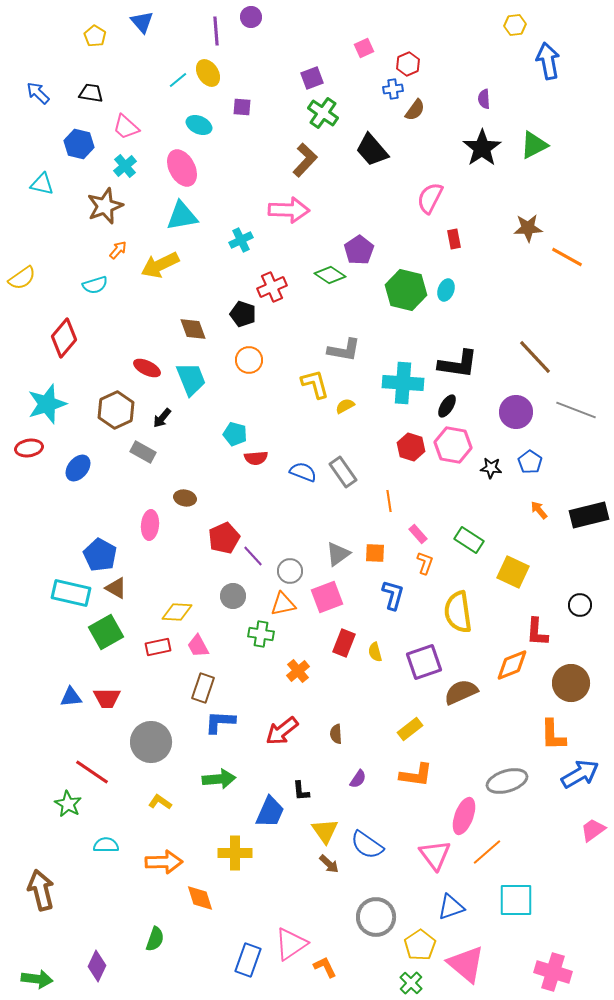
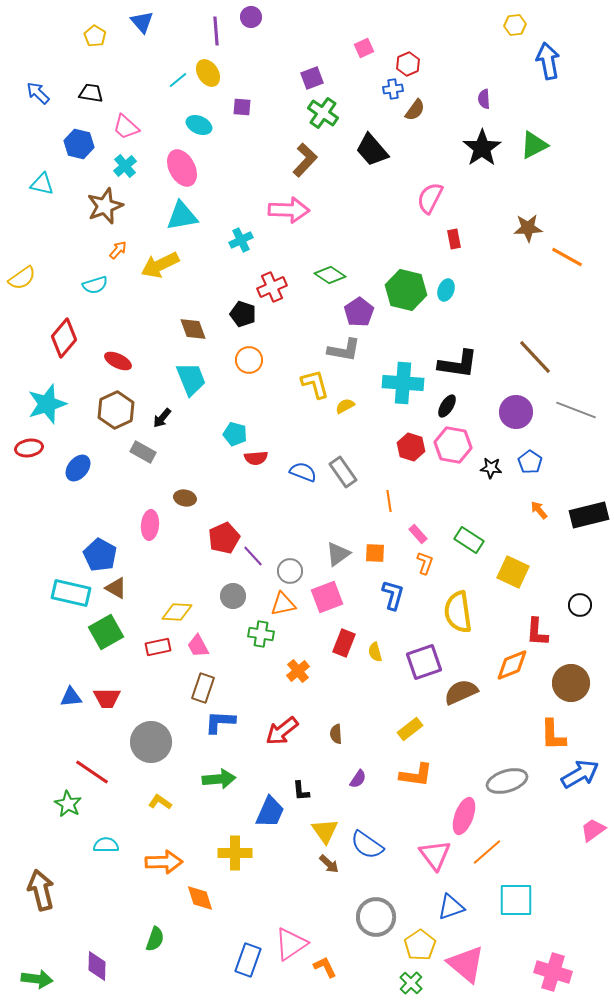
purple pentagon at (359, 250): moved 62 px down
red ellipse at (147, 368): moved 29 px left, 7 px up
purple diamond at (97, 966): rotated 24 degrees counterclockwise
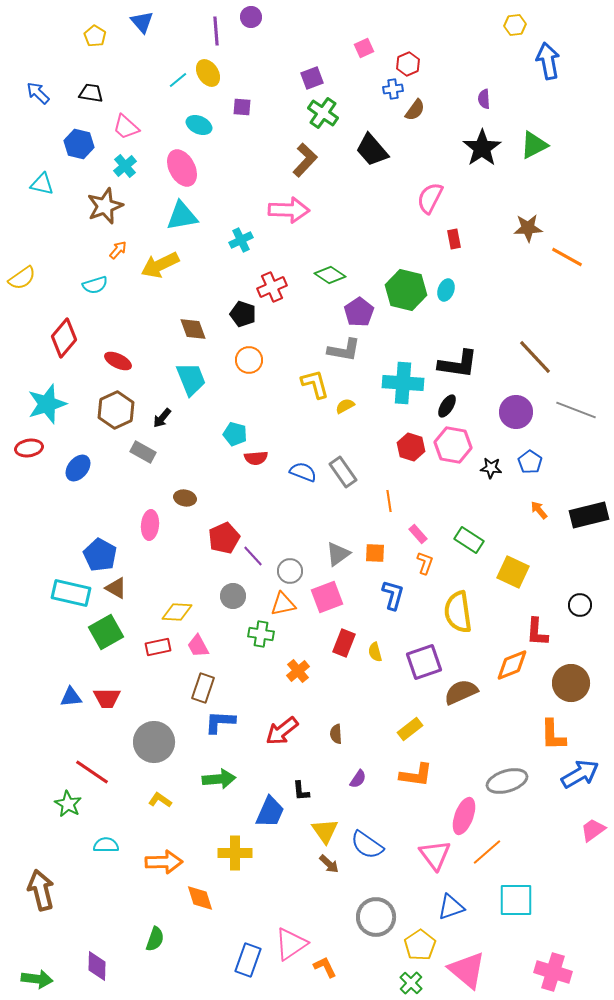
gray circle at (151, 742): moved 3 px right
yellow L-shape at (160, 802): moved 2 px up
pink triangle at (466, 964): moved 1 px right, 6 px down
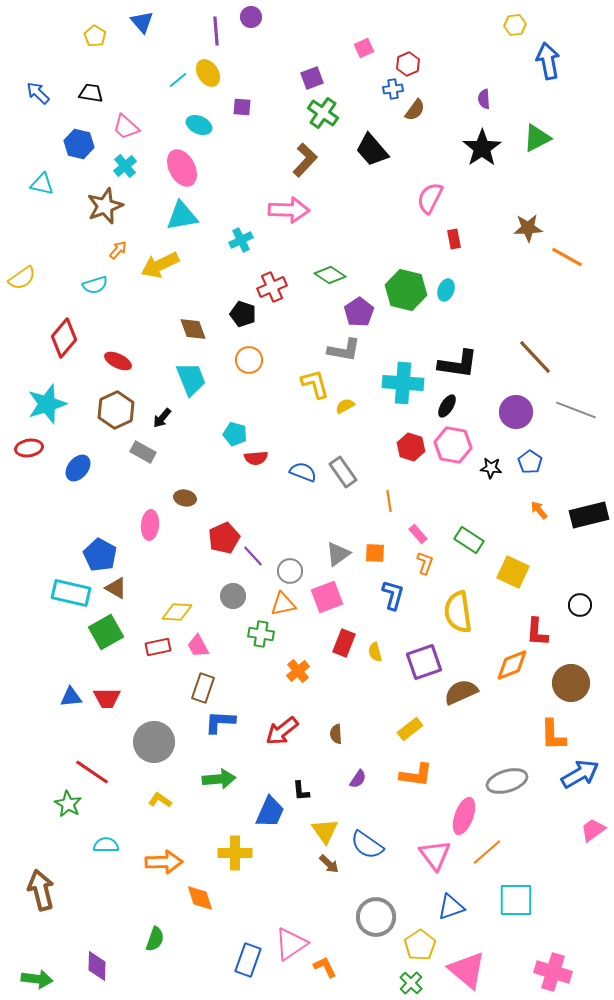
green triangle at (534, 145): moved 3 px right, 7 px up
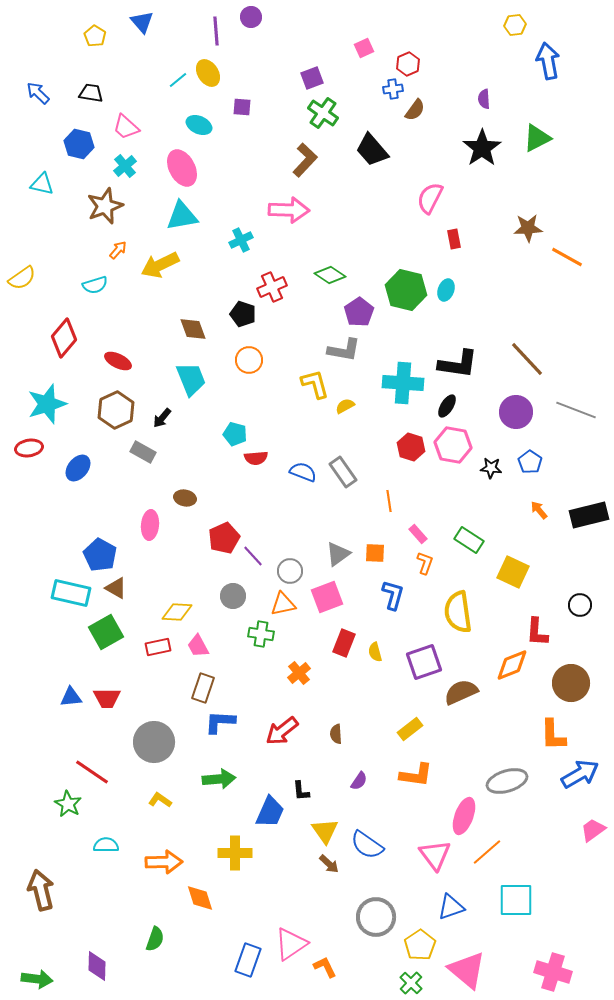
brown line at (535, 357): moved 8 px left, 2 px down
orange cross at (298, 671): moved 1 px right, 2 px down
purple semicircle at (358, 779): moved 1 px right, 2 px down
